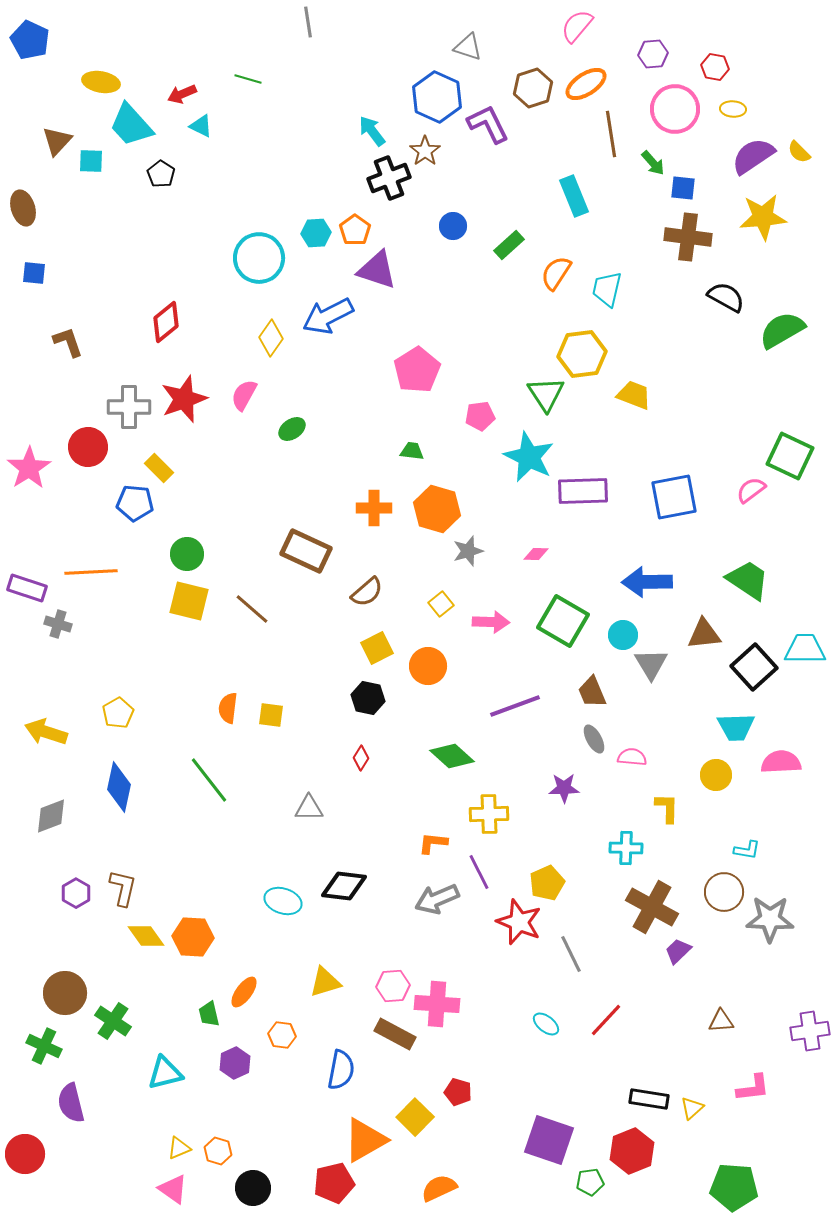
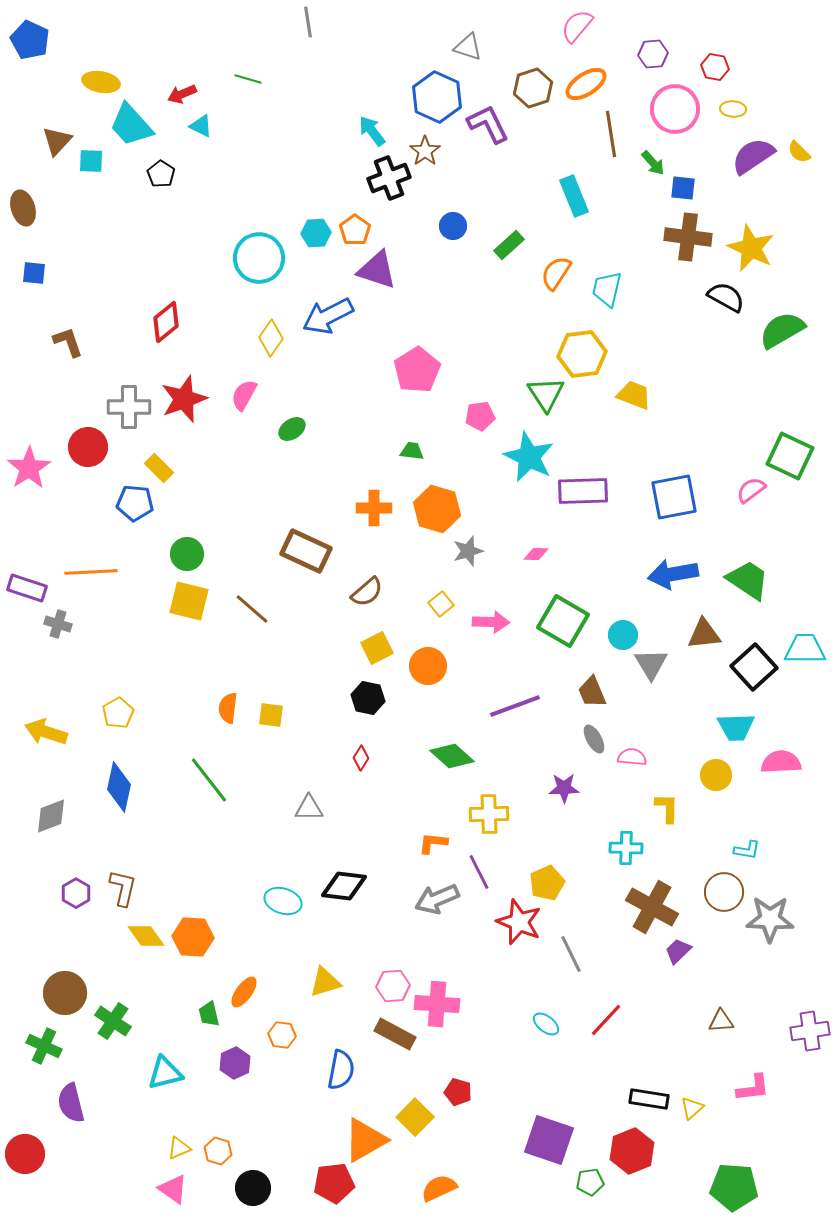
yellow star at (763, 217): moved 12 px left, 31 px down; rotated 30 degrees clockwise
blue arrow at (647, 582): moved 26 px right, 8 px up; rotated 9 degrees counterclockwise
red pentagon at (334, 1183): rotated 6 degrees clockwise
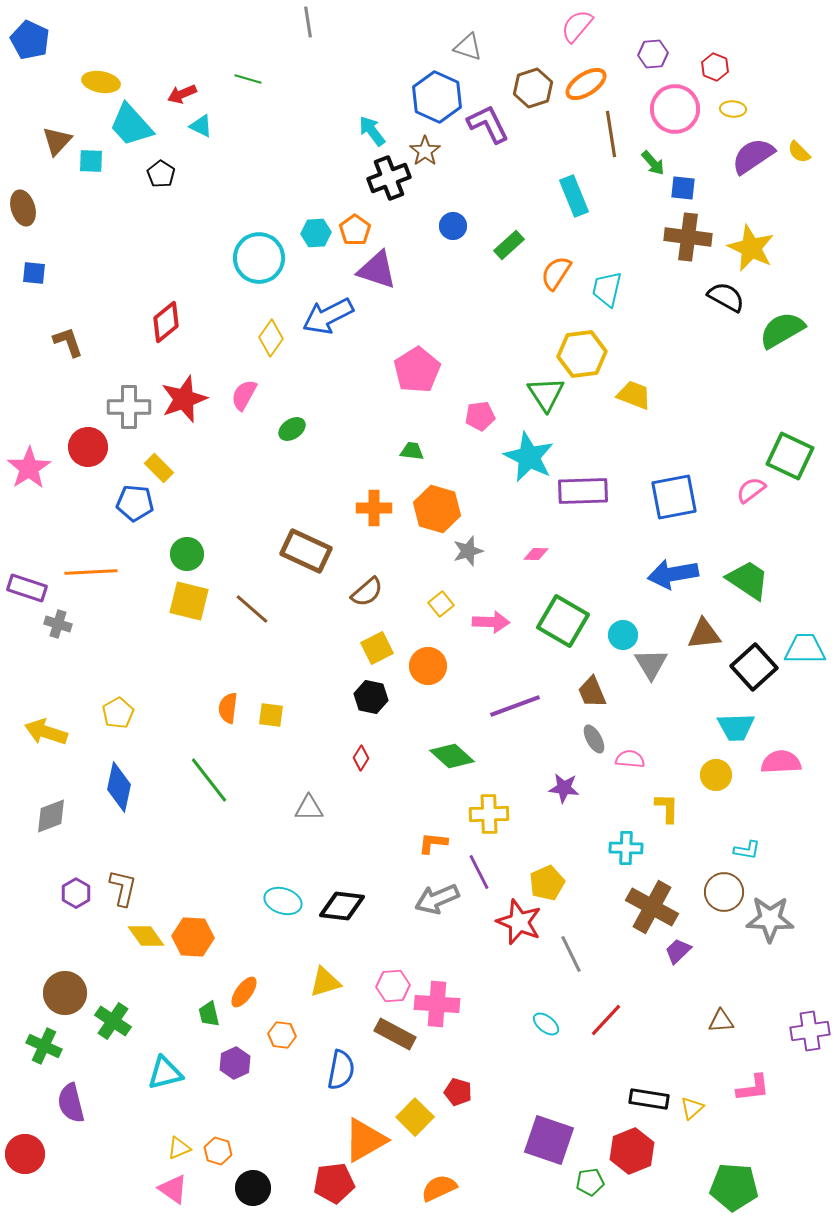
red hexagon at (715, 67): rotated 12 degrees clockwise
black hexagon at (368, 698): moved 3 px right, 1 px up
pink semicircle at (632, 757): moved 2 px left, 2 px down
purple star at (564, 788): rotated 8 degrees clockwise
black diamond at (344, 886): moved 2 px left, 20 px down
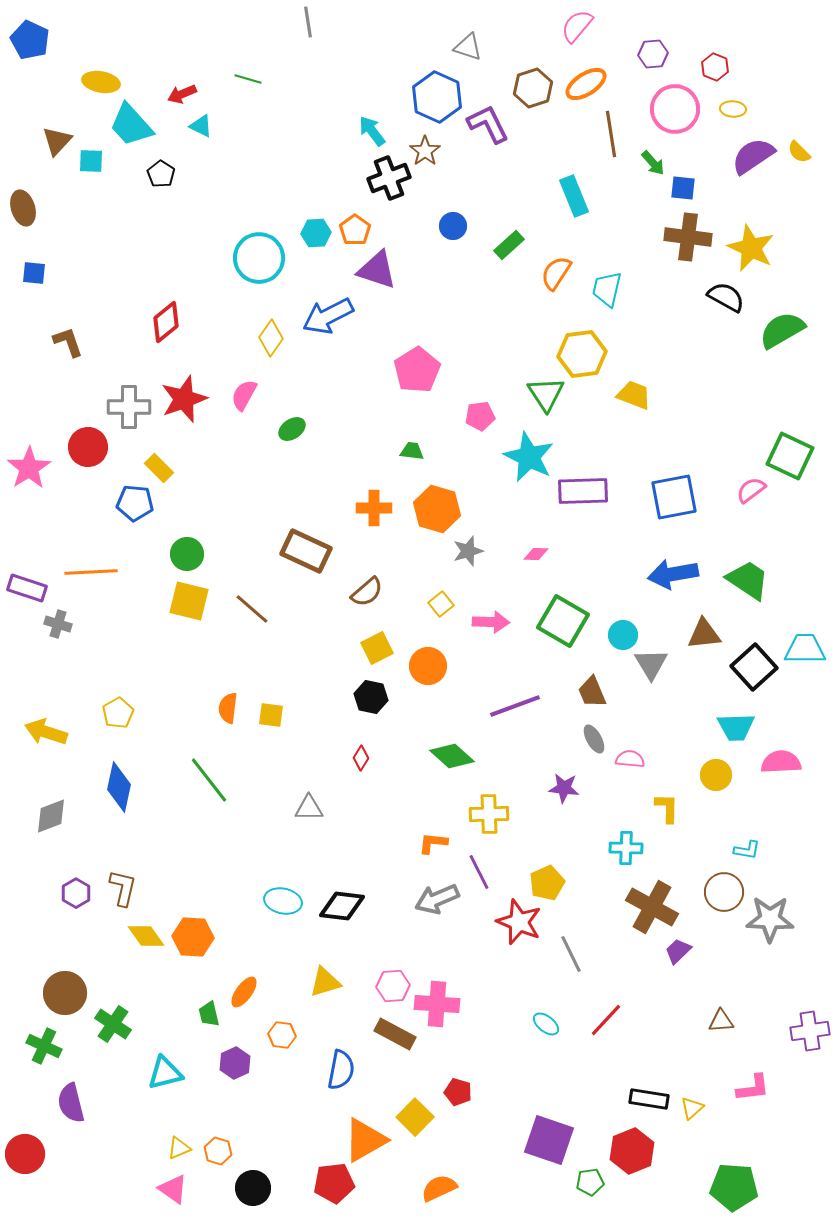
cyan ellipse at (283, 901): rotated 6 degrees counterclockwise
green cross at (113, 1021): moved 3 px down
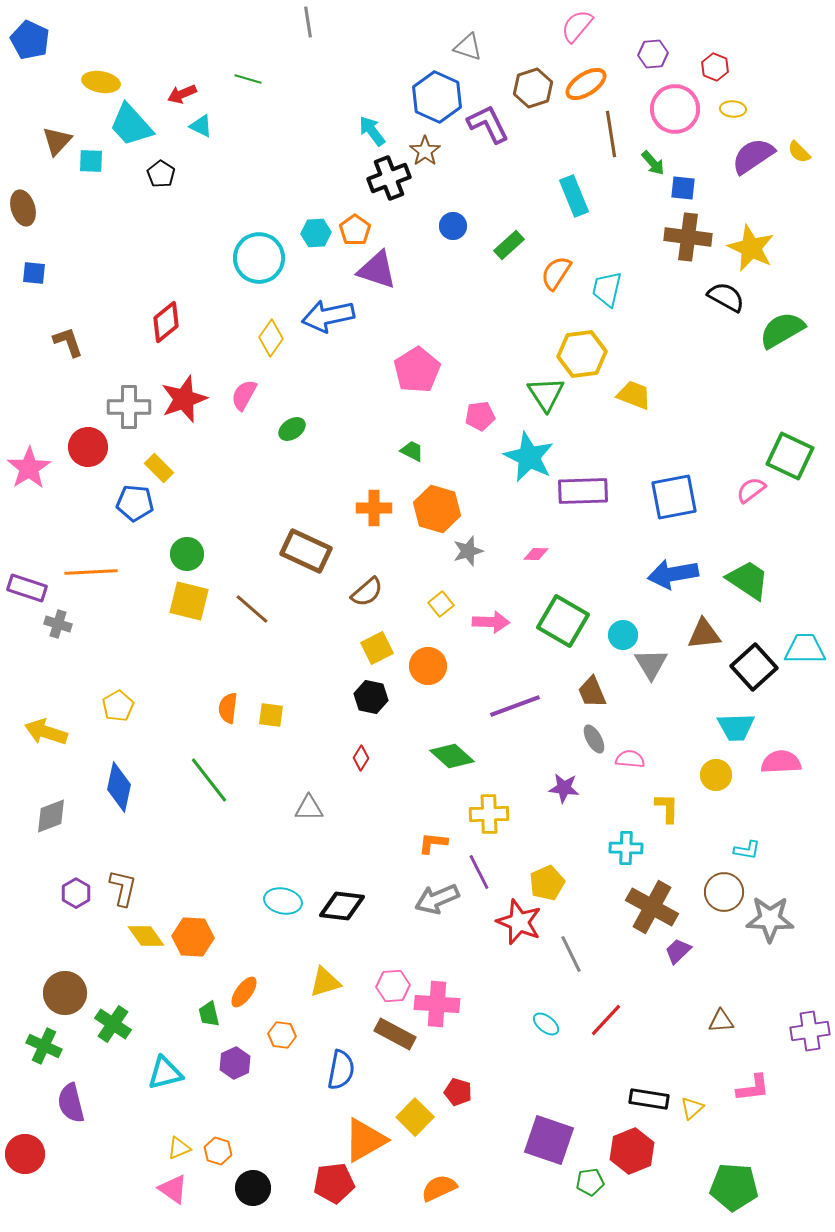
blue arrow at (328, 316): rotated 15 degrees clockwise
green trapezoid at (412, 451): rotated 20 degrees clockwise
yellow pentagon at (118, 713): moved 7 px up
